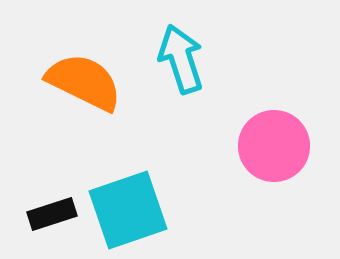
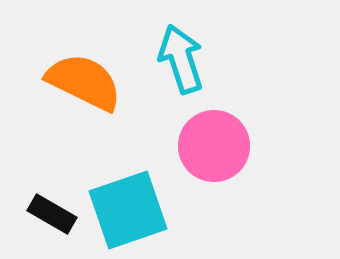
pink circle: moved 60 px left
black rectangle: rotated 48 degrees clockwise
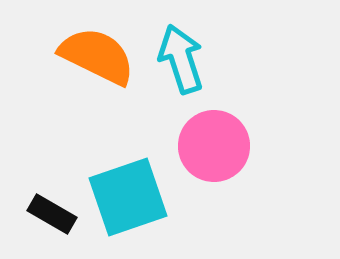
orange semicircle: moved 13 px right, 26 px up
cyan square: moved 13 px up
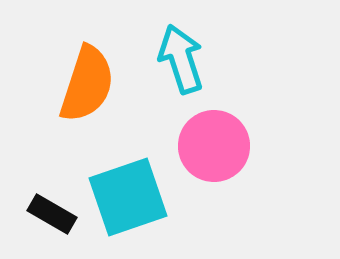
orange semicircle: moved 10 px left, 28 px down; rotated 82 degrees clockwise
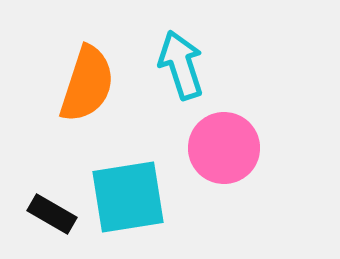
cyan arrow: moved 6 px down
pink circle: moved 10 px right, 2 px down
cyan square: rotated 10 degrees clockwise
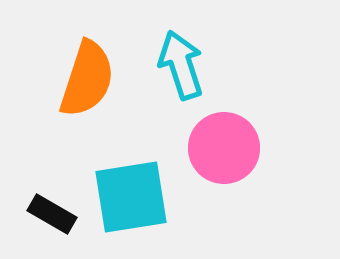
orange semicircle: moved 5 px up
cyan square: moved 3 px right
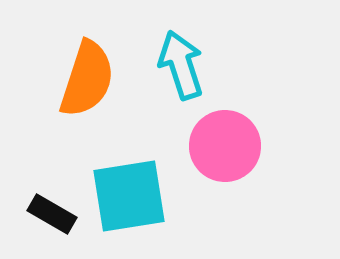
pink circle: moved 1 px right, 2 px up
cyan square: moved 2 px left, 1 px up
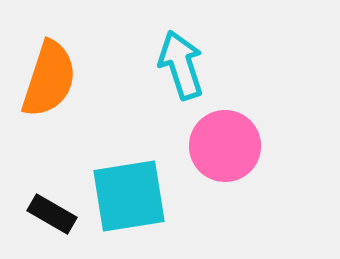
orange semicircle: moved 38 px left
